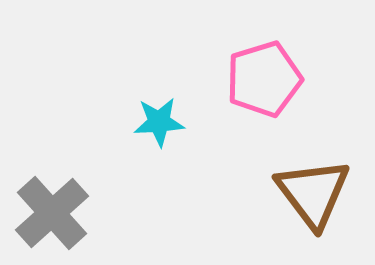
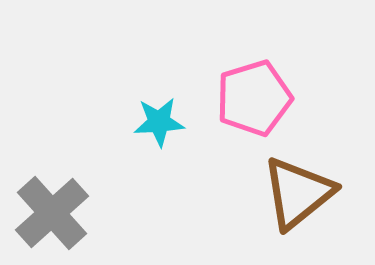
pink pentagon: moved 10 px left, 19 px down
brown triangle: moved 15 px left; rotated 28 degrees clockwise
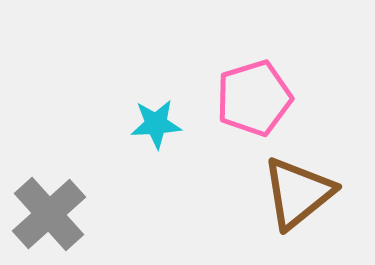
cyan star: moved 3 px left, 2 px down
gray cross: moved 3 px left, 1 px down
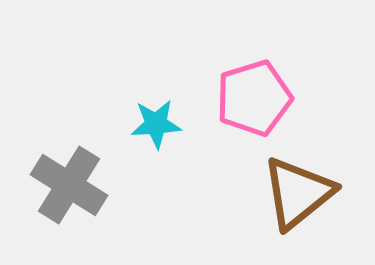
gray cross: moved 20 px right, 29 px up; rotated 16 degrees counterclockwise
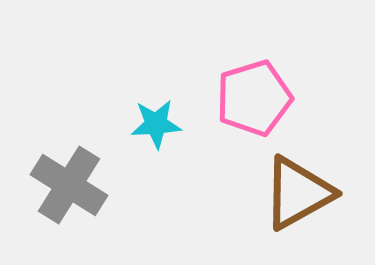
brown triangle: rotated 10 degrees clockwise
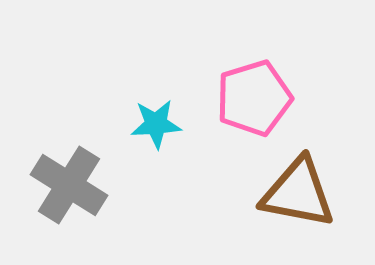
brown triangle: rotated 40 degrees clockwise
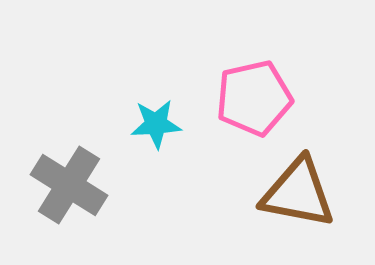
pink pentagon: rotated 4 degrees clockwise
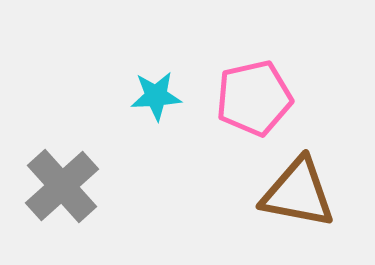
cyan star: moved 28 px up
gray cross: moved 7 px left, 1 px down; rotated 16 degrees clockwise
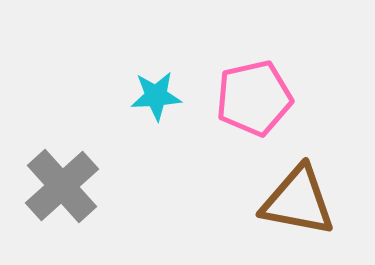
brown triangle: moved 8 px down
